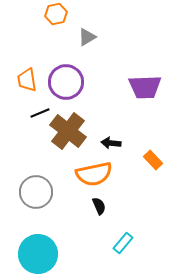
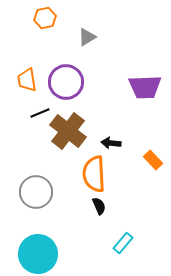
orange hexagon: moved 11 px left, 4 px down
orange semicircle: rotated 99 degrees clockwise
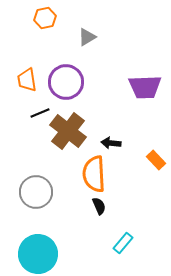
orange rectangle: moved 3 px right
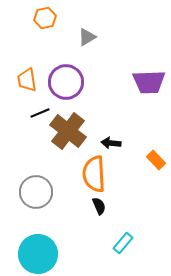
purple trapezoid: moved 4 px right, 5 px up
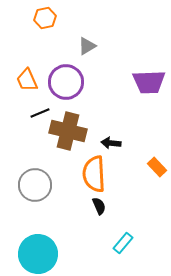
gray triangle: moved 9 px down
orange trapezoid: rotated 15 degrees counterclockwise
brown cross: rotated 24 degrees counterclockwise
orange rectangle: moved 1 px right, 7 px down
gray circle: moved 1 px left, 7 px up
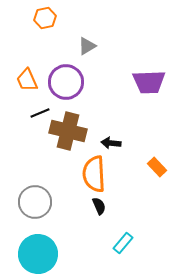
gray circle: moved 17 px down
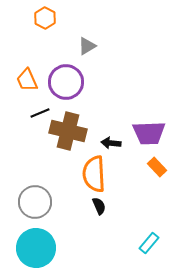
orange hexagon: rotated 20 degrees counterclockwise
purple trapezoid: moved 51 px down
cyan rectangle: moved 26 px right
cyan circle: moved 2 px left, 6 px up
